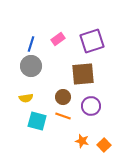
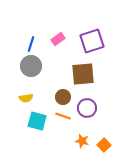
purple circle: moved 4 px left, 2 px down
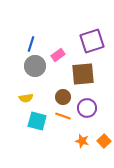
pink rectangle: moved 16 px down
gray circle: moved 4 px right
orange square: moved 4 px up
